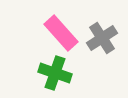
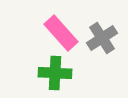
green cross: rotated 16 degrees counterclockwise
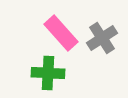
green cross: moved 7 px left
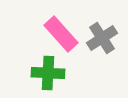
pink rectangle: moved 1 px down
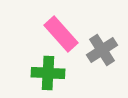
gray cross: moved 12 px down
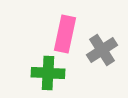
pink rectangle: moved 4 px right; rotated 54 degrees clockwise
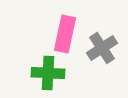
gray cross: moved 2 px up
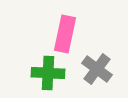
gray cross: moved 5 px left, 21 px down; rotated 20 degrees counterclockwise
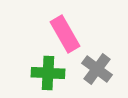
pink rectangle: rotated 42 degrees counterclockwise
